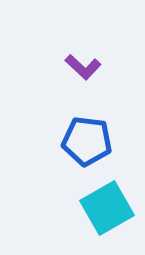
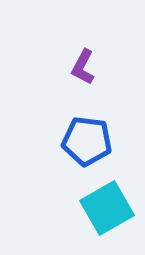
purple L-shape: rotated 75 degrees clockwise
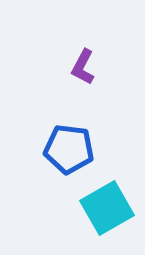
blue pentagon: moved 18 px left, 8 px down
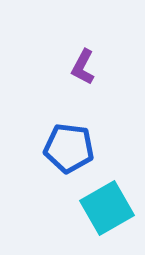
blue pentagon: moved 1 px up
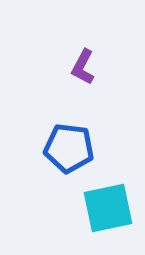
cyan square: moved 1 px right; rotated 18 degrees clockwise
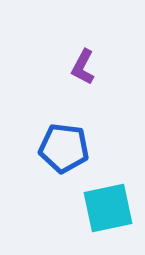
blue pentagon: moved 5 px left
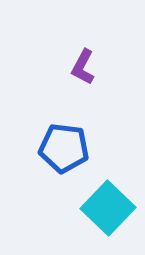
cyan square: rotated 34 degrees counterclockwise
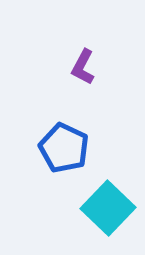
blue pentagon: rotated 18 degrees clockwise
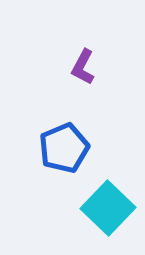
blue pentagon: rotated 24 degrees clockwise
